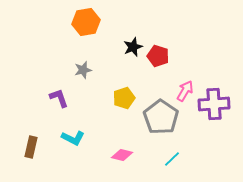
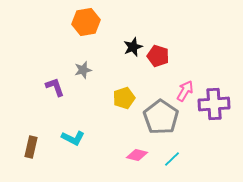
purple L-shape: moved 4 px left, 11 px up
pink diamond: moved 15 px right
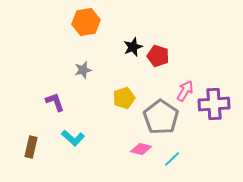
purple L-shape: moved 15 px down
cyan L-shape: rotated 15 degrees clockwise
pink diamond: moved 4 px right, 6 px up
